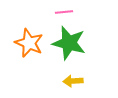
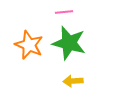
orange star: moved 2 px down
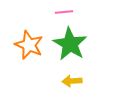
green star: moved 1 px right, 1 px down; rotated 16 degrees clockwise
yellow arrow: moved 1 px left
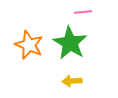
pink line: moved 19 px right
green star: moved 1 px up
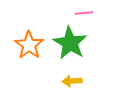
pink line: moved 1 px right, 1 px down
orange star: rotated 12 degrees clockwise
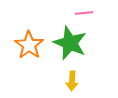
green star: rotated 8 degrees counterclockwise
yellow arrow: rotated 84 degrees counterclockwise
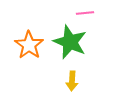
pink line: moved 1 px right
green star: moved 1 px up
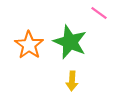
pink line: moved 14 px right; rotated 42 degrees clockwise
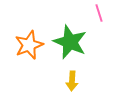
pink line: rotated 36 degrees clockwise
orange star: rotated 16 degrees clockwise
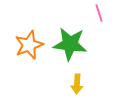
green star: moved 2 px down; rotated 16 degrees counterclockwise
yellow arrow: moved 5 px right, 3 px down
